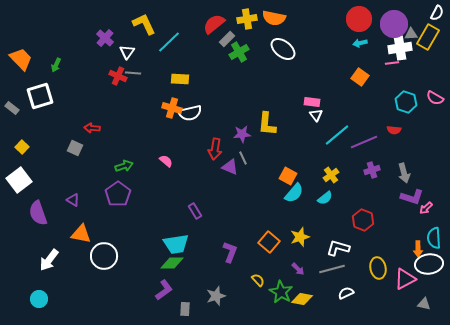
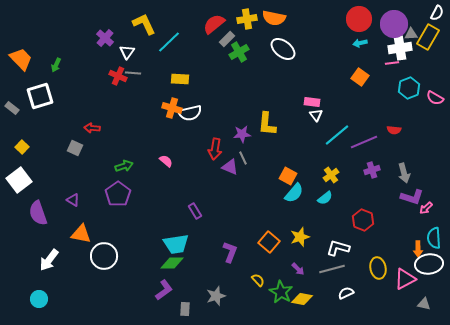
cyan hexagon at (406, 102): moved 3 px right, 14 px up; rotated 20 degrees clockwise
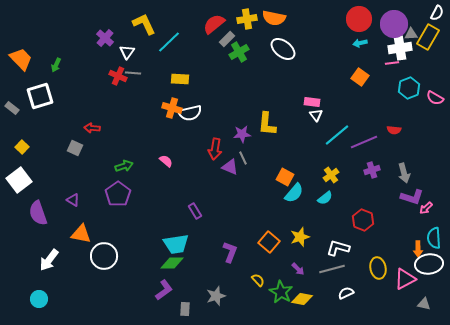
orange square at (288, 176): moved 3 px left, 1 px down
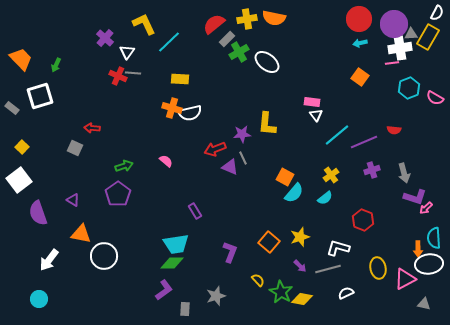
white ellipse at (283, 49): moved 16 px left, 13 px down
red arrow at (215, 149): rotated 60 degrees clockwise
purple L-shape at (412, 197): moved 3 px right
purple arrow at (298, 269): moved 2 px right, 3 px up
gray line at (332, 269): moved 4 px left
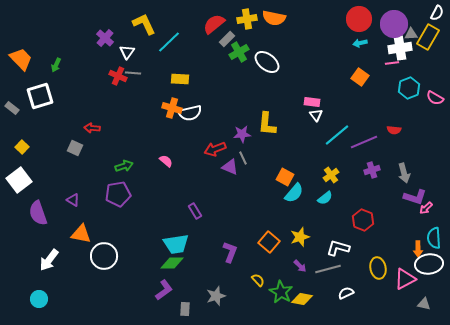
purple pentagon at (118, 194): rotated 25 degrees clockwise
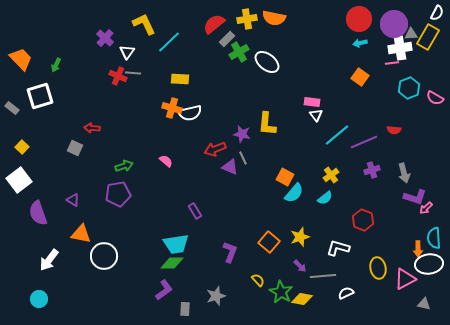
purple star at (242, 134): rotated 18 degrees clockwise
gray line at (328, 269): moved 5 px left, 7 px down; rotated 10 degrees clockwise
